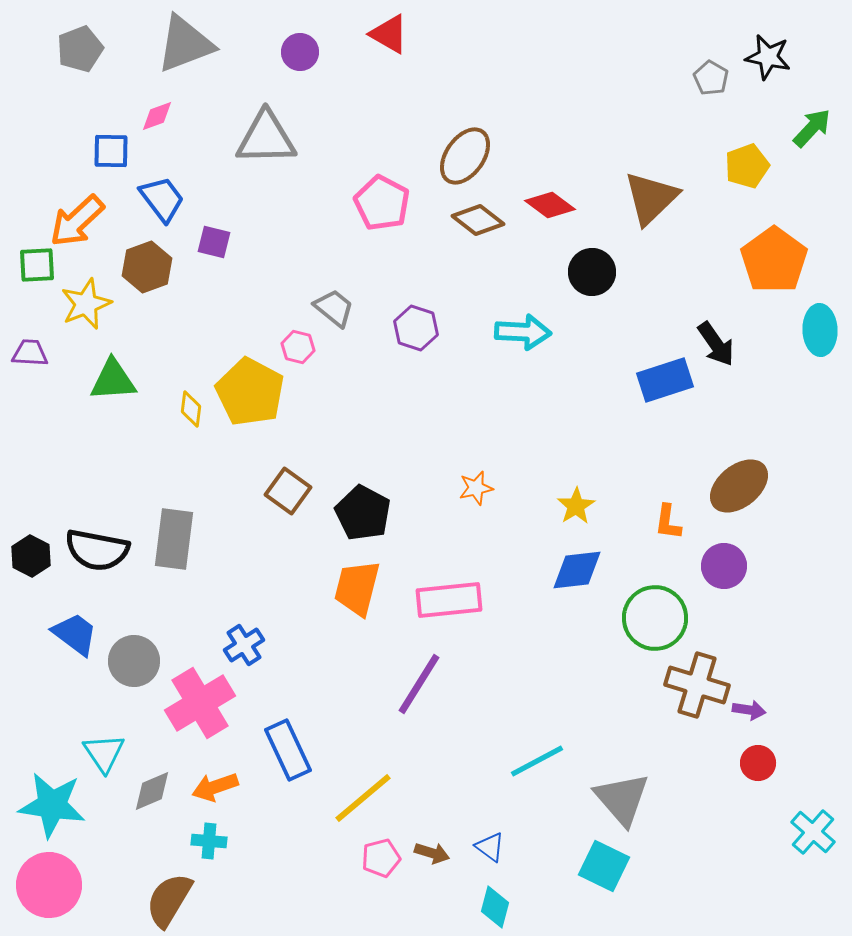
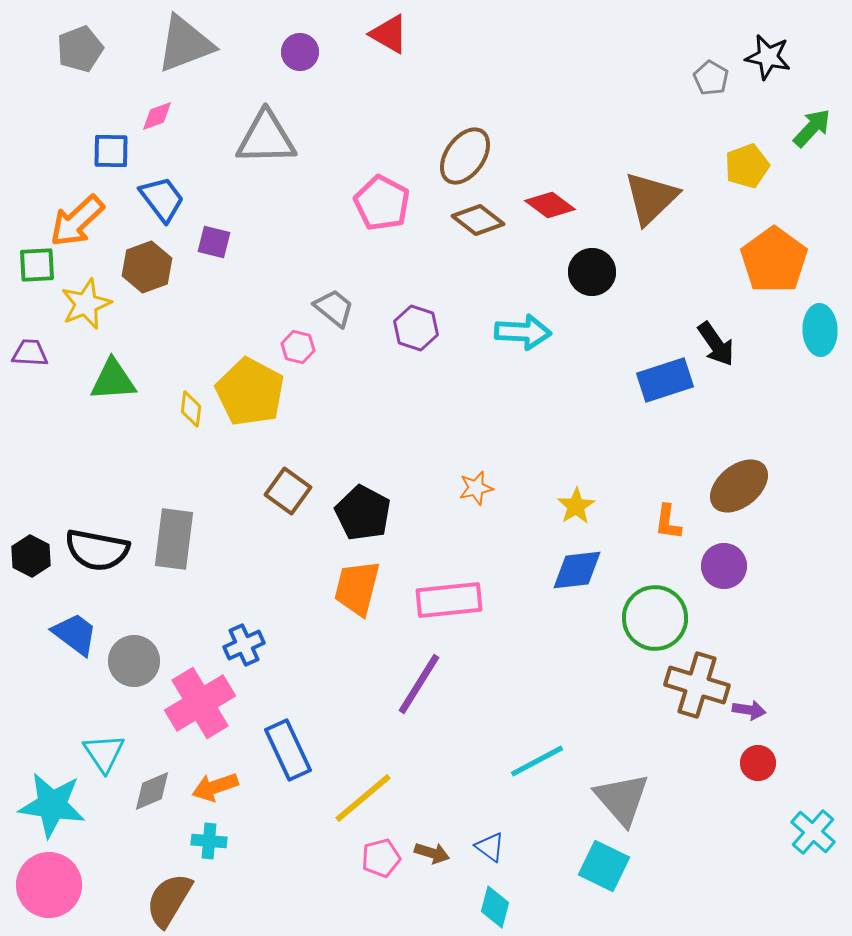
blue cross at (244, 645): rotated 9 degrees clockwise
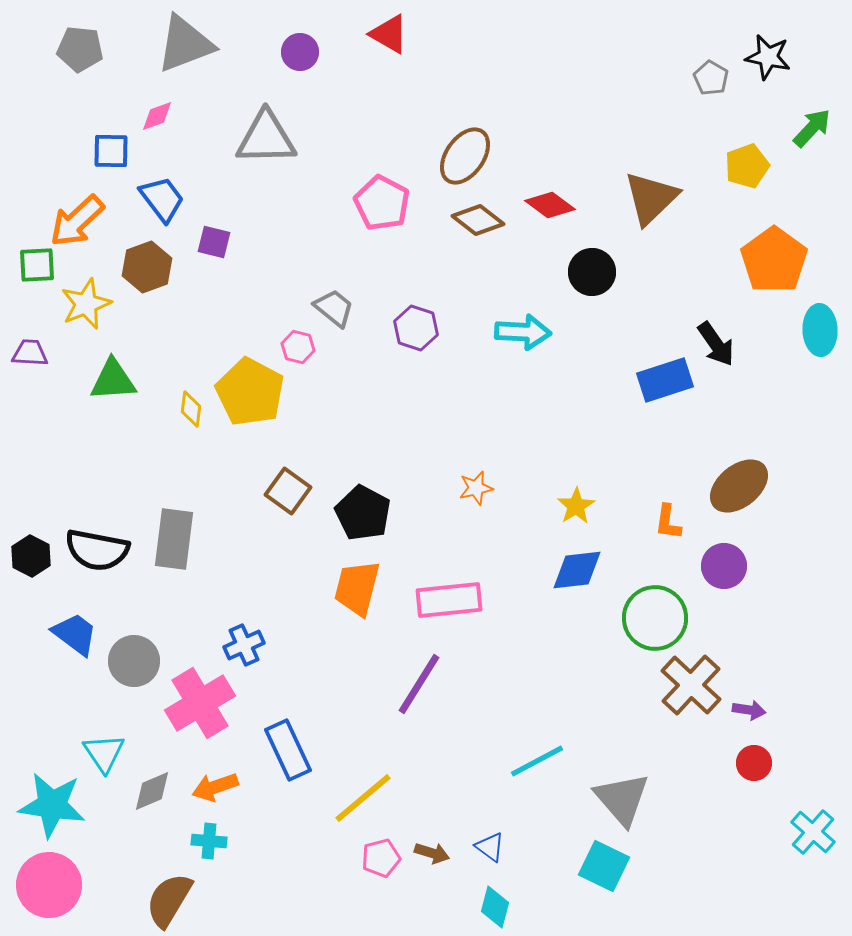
gray pentagon at (80, 49): rotated 27 degrees clockwise
brown cross at (697, 685): moved 6 px left; rotated 26 degrees clockwise
red circle at (758, 763): moved 4 px left
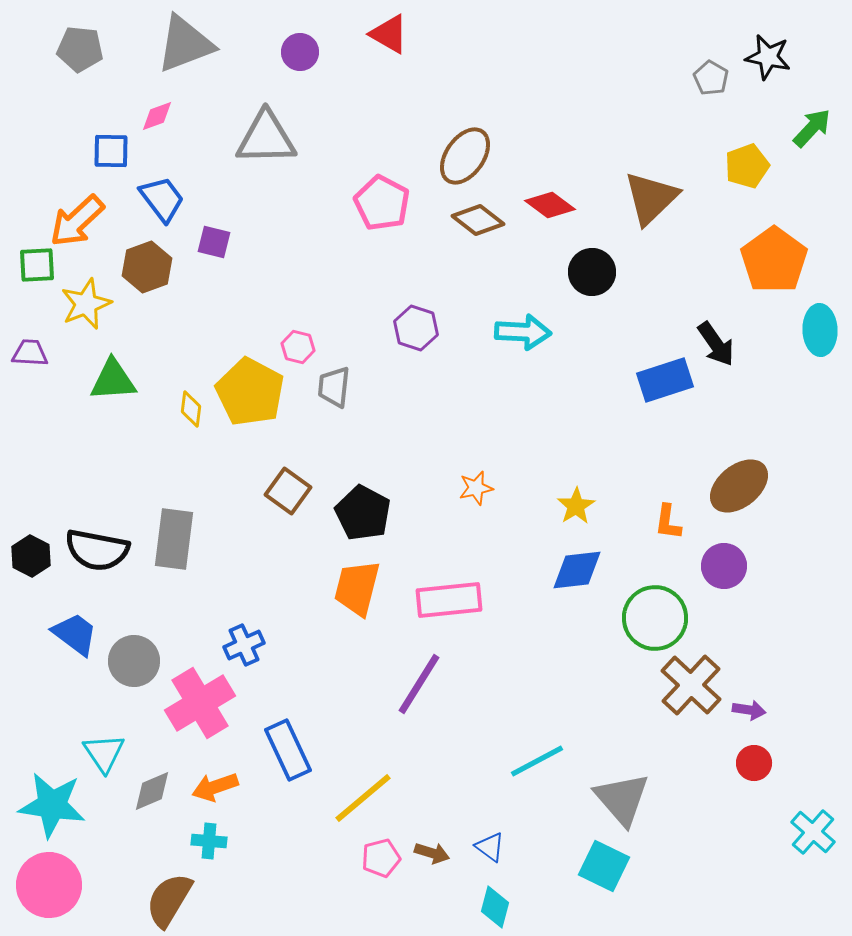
gray trapezoid at (334, 308): moved 79 px down; rotated 123 degrees counterclockwise
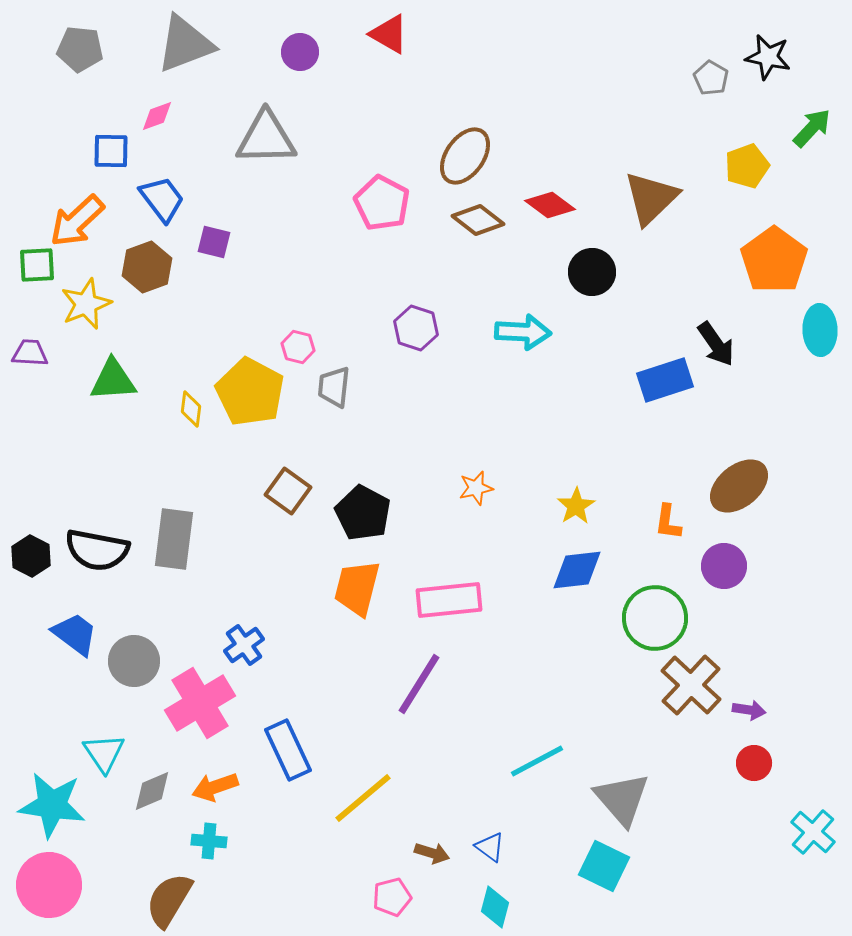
blue cross at (244, 645): rotated 12 degrees counterclockwise
pink pentagon at (381, 858): moved 11 px right, 39 px down
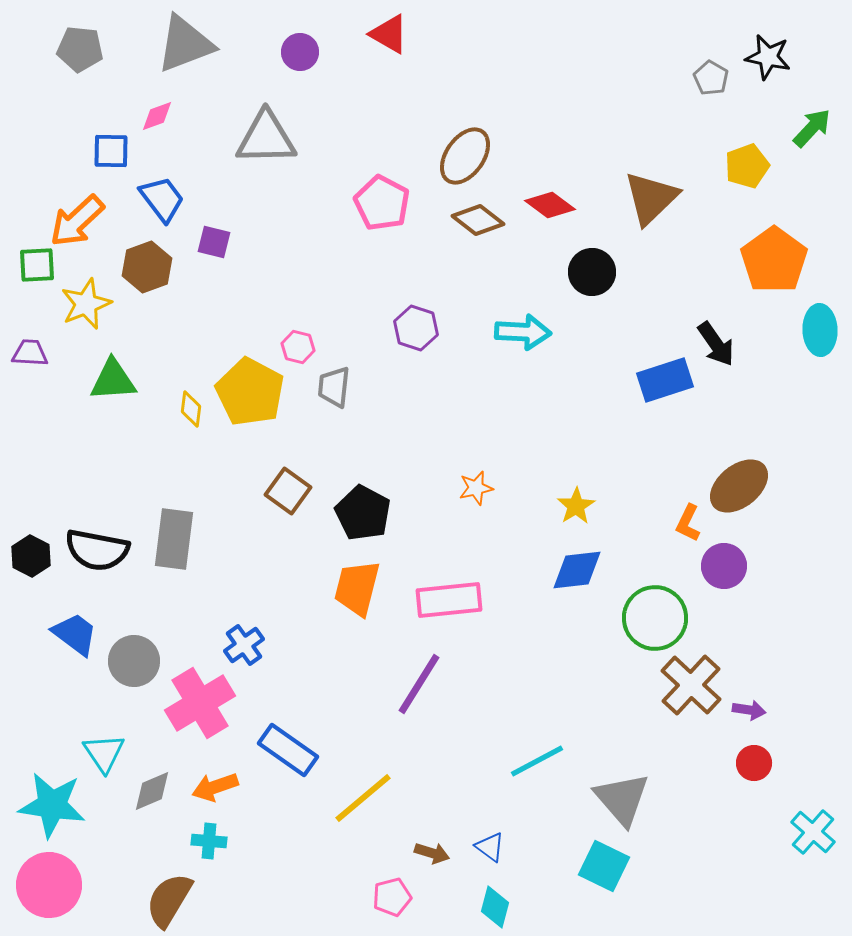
orange L-shape at (668, 522): moved 20 px right, 1 px down; rotated 18 degrees clockwise
blue rectangle at (288, 750): rotated 30 degrees counterclockwise
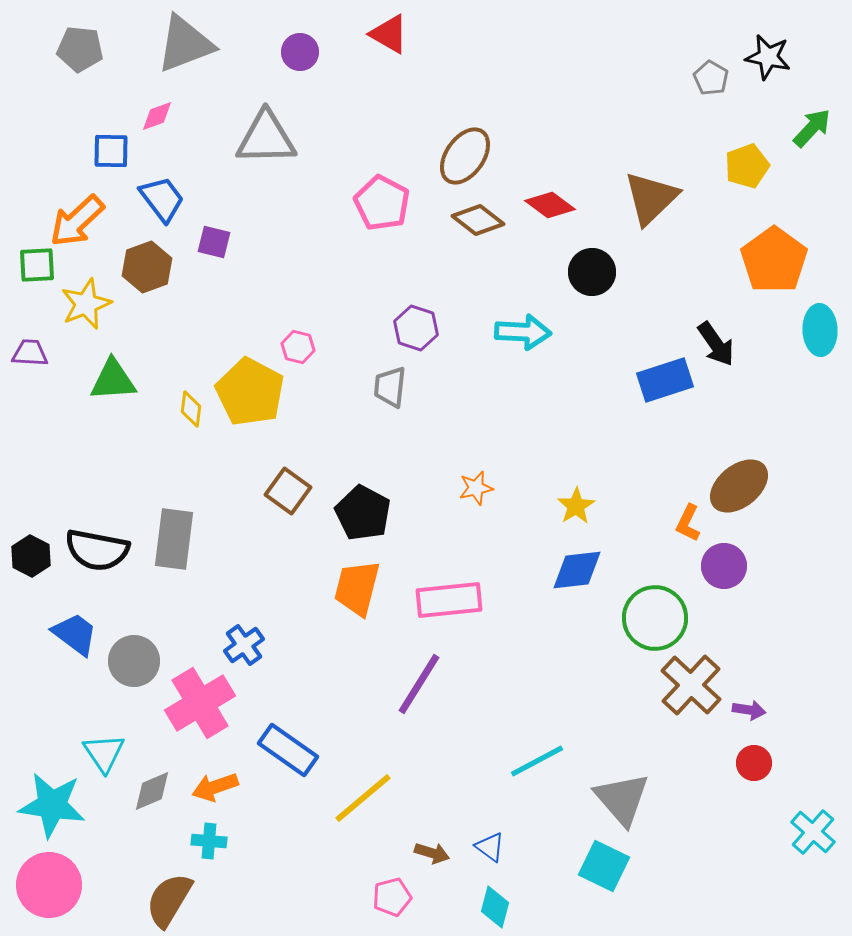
gray trapezoid at (334, 387): moved 56 px right
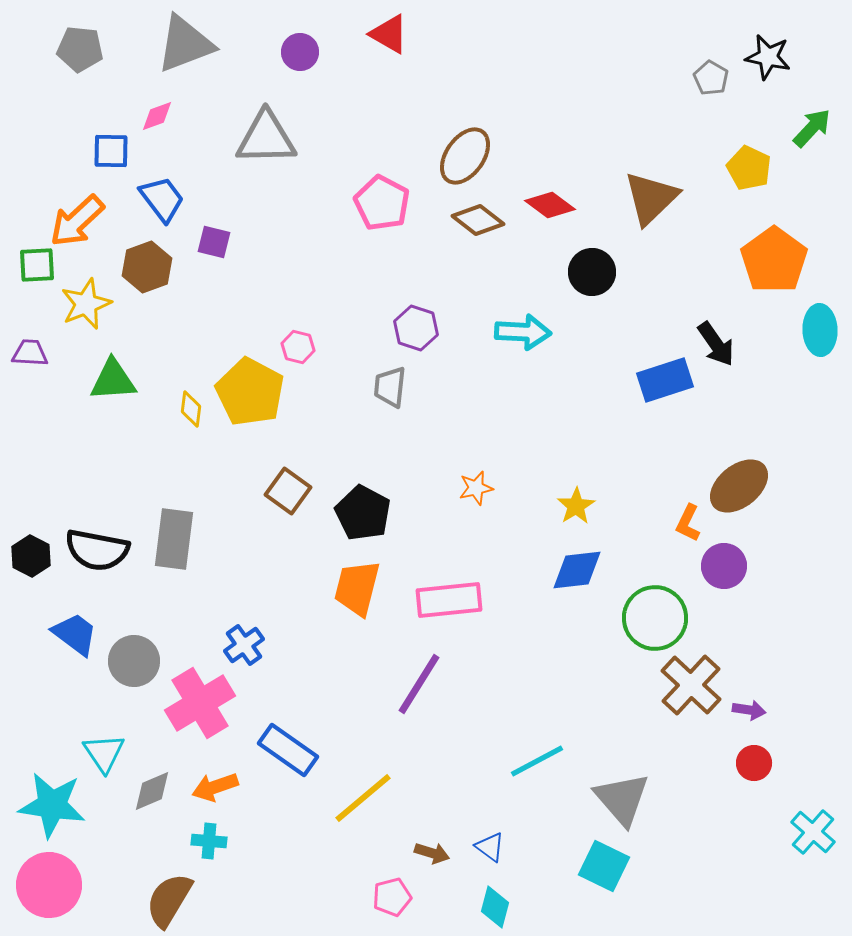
yellow pentagon at (747, 166): moved 2 px right, 2 px down; rotated 27 degrees counterclockwise
